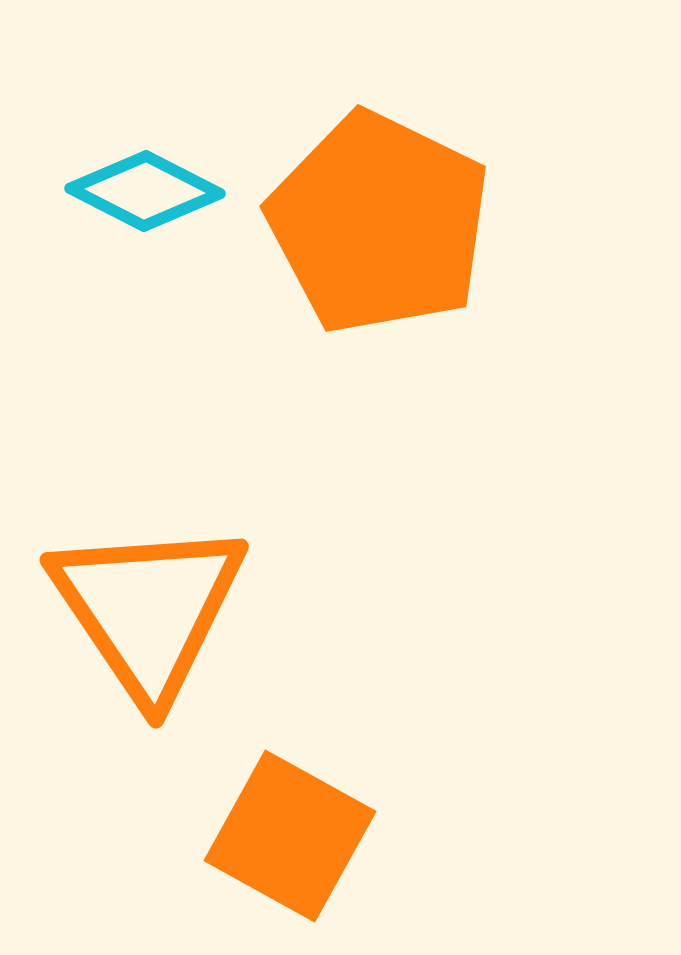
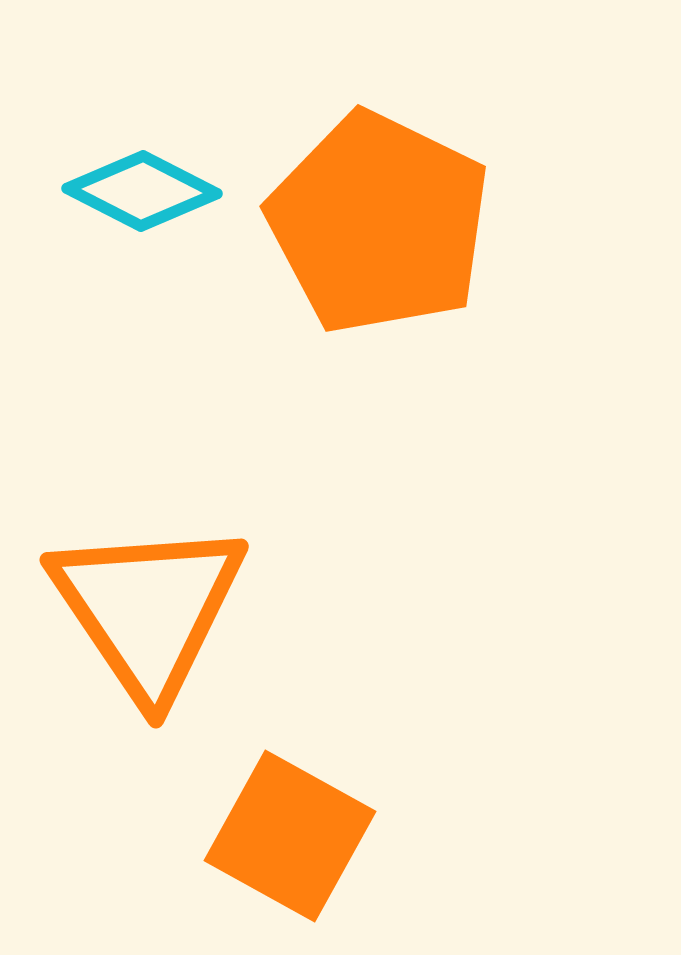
cyan diamond: moved 3 px left
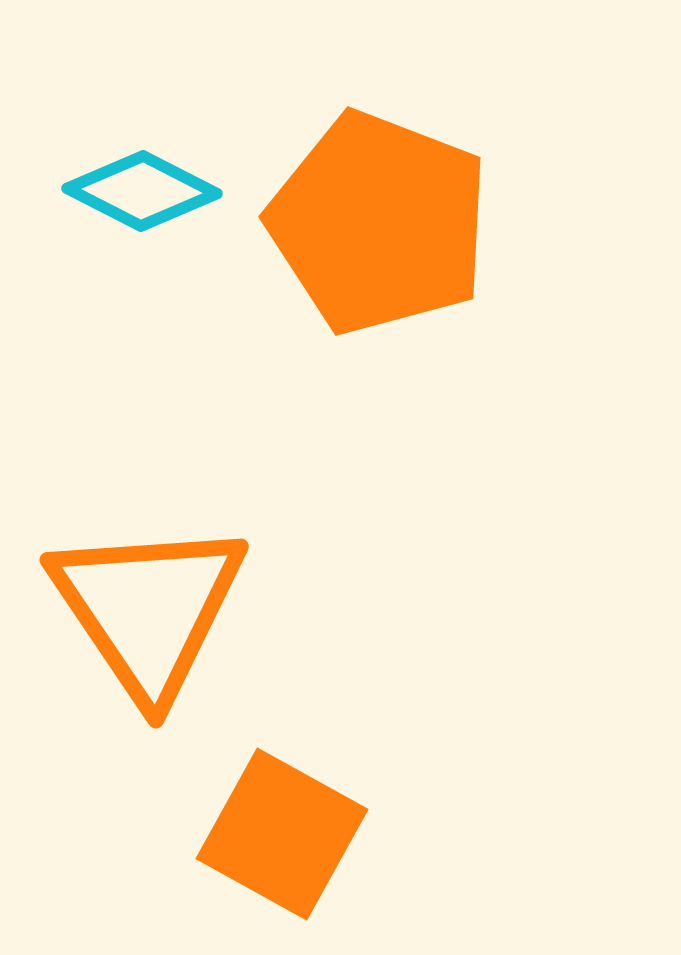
orange pentagon: rotated 5 degrees counterclockwise
orange square: moved 8 px left, 2 px up
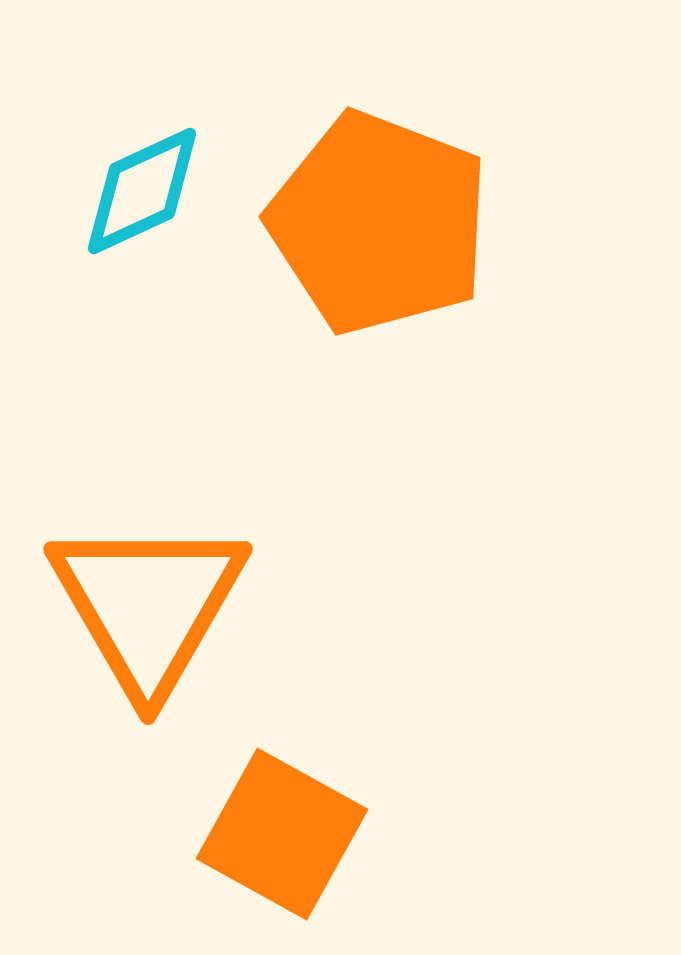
cyan diamond: rotated 52 degrees counterclockwise
orange triangle: moved 4 px up; rotated 4 degrees clockwise
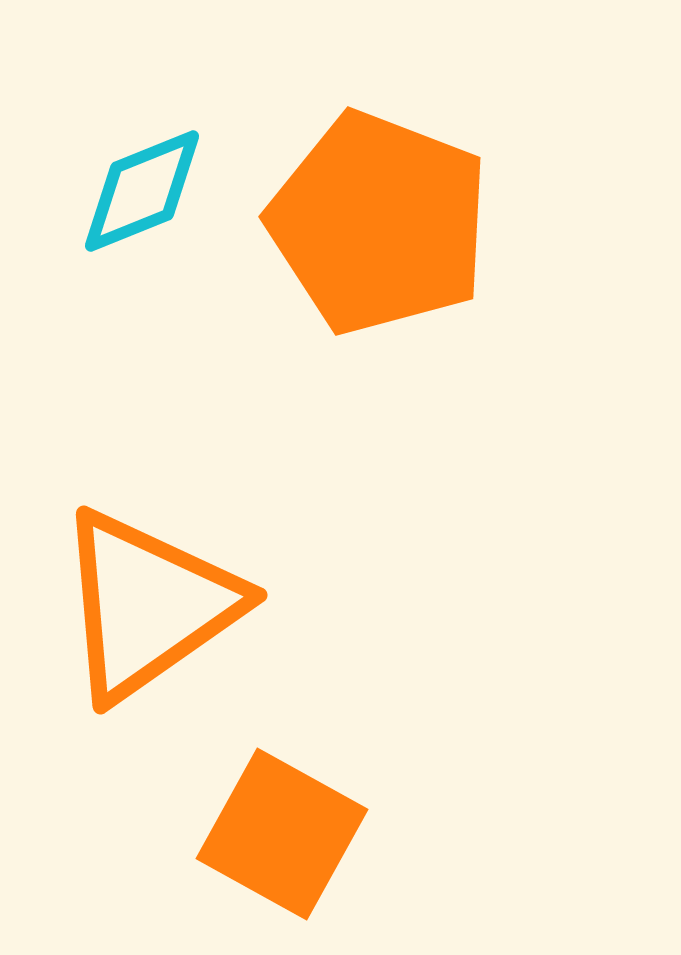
cyan diamond: rotated 3 degrees clockwise
orange triangle: rotated 25 degrees clockwise
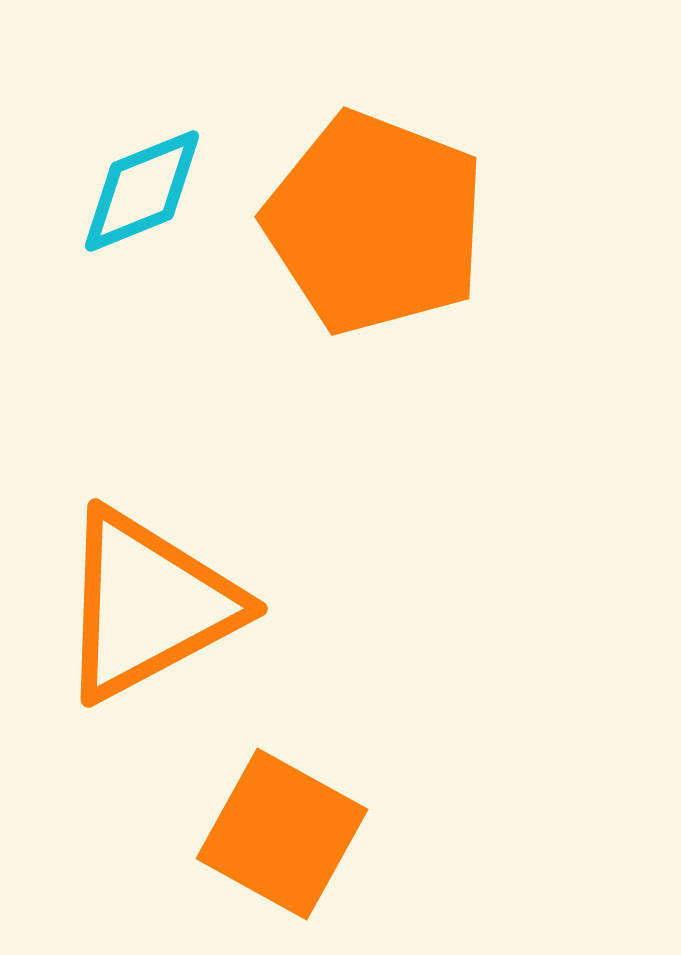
orange pentagon: moved 4 px left
orange triangle: rotated 7 degrees clockwise
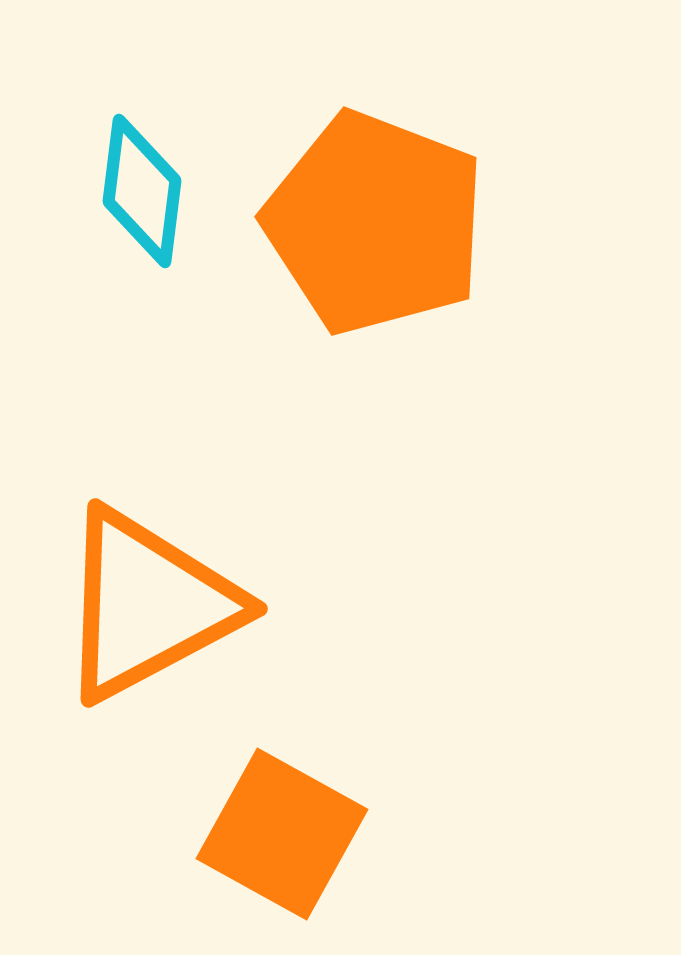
cyan diamond: rotated 61 degrees counterclockwise
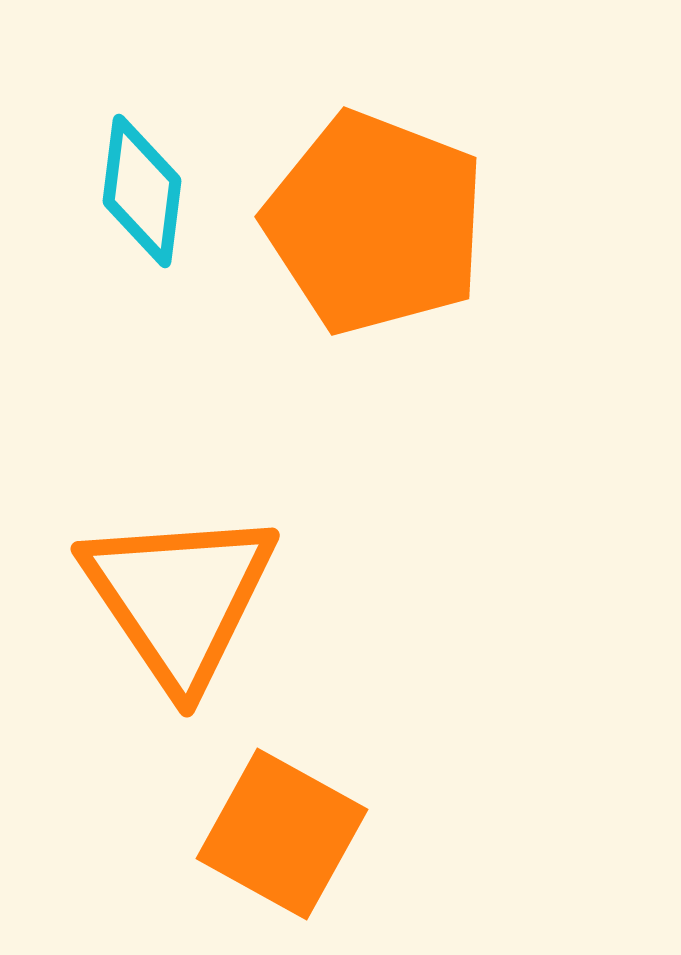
orange triangle: moved 31 px right, 7 px up; rotated 36 degrees counterclockwise
